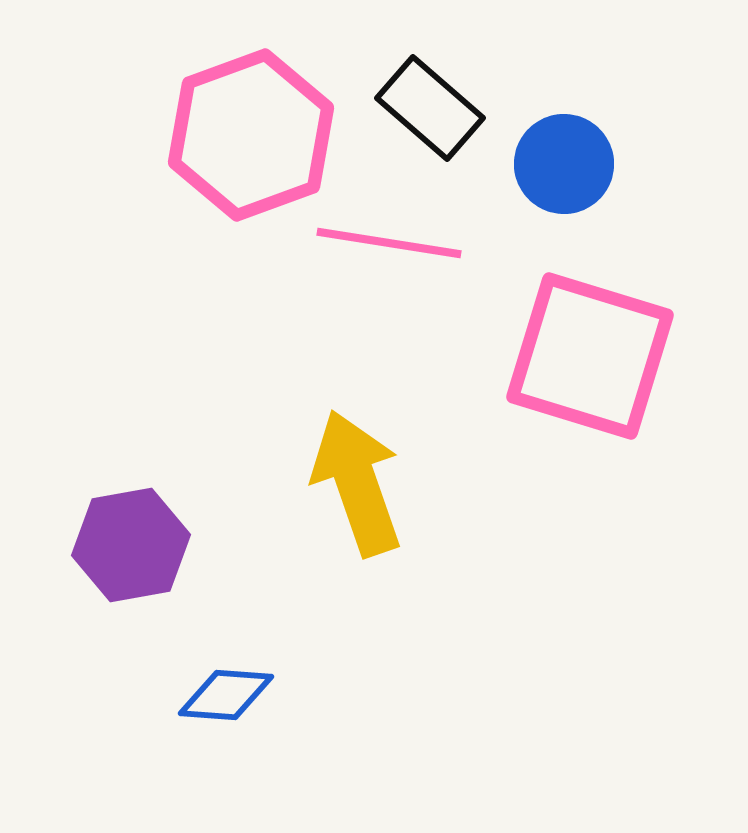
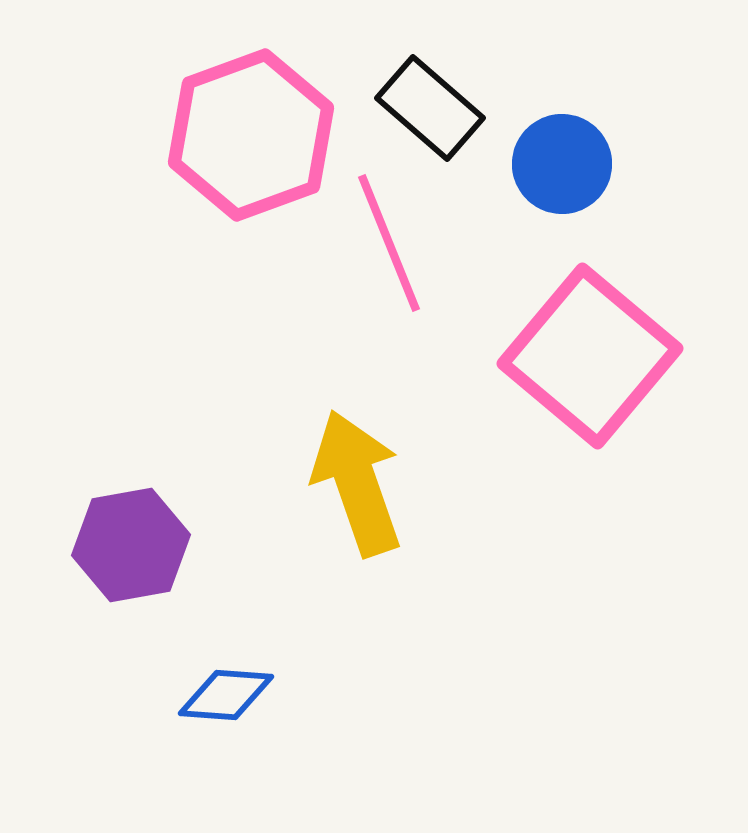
blue circle: moved 2 px left
pink line: rotated 59 degrees clockwise
pink square: rotated 23 degrees clockwise
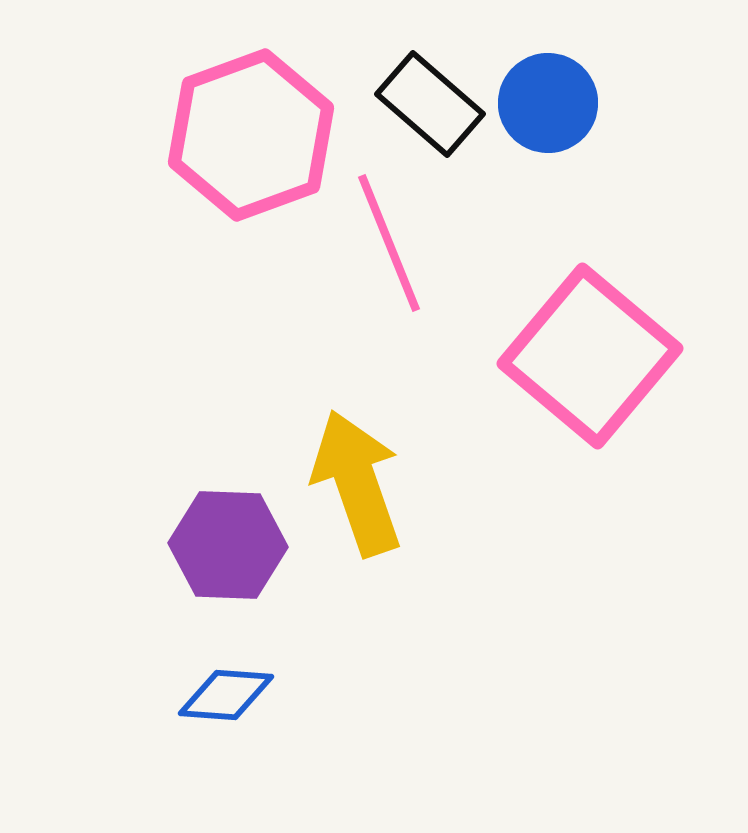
black rectangle: moved 4 px up
blue circle: moved 14 px left, 61 px up
purple hexagon: moved 97 px right; rotated 12 degrees clockwise
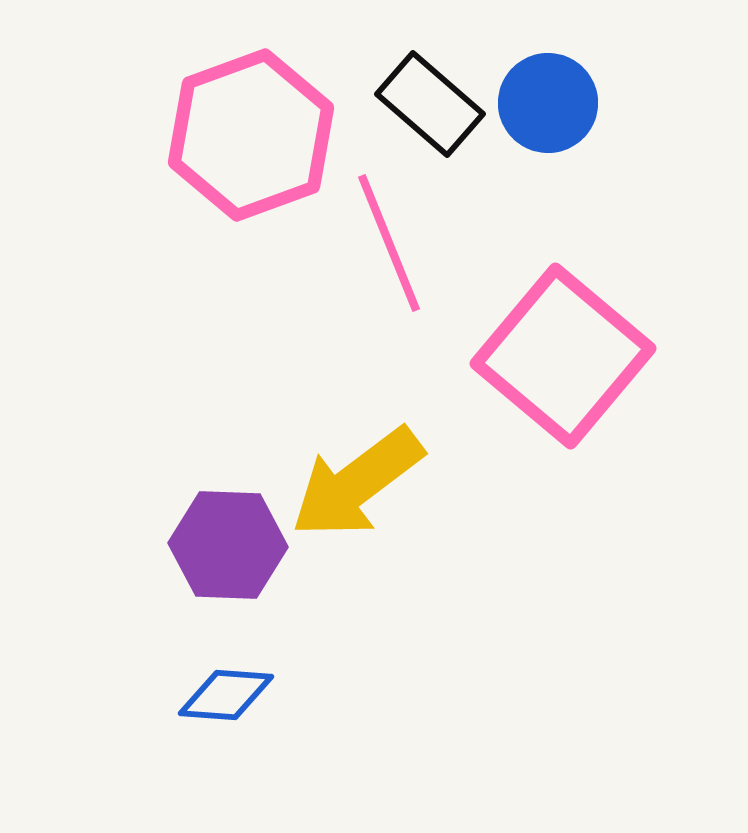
pink square: moved 27 px left
yellow arrow: rotated 108 degrees counterclockwise
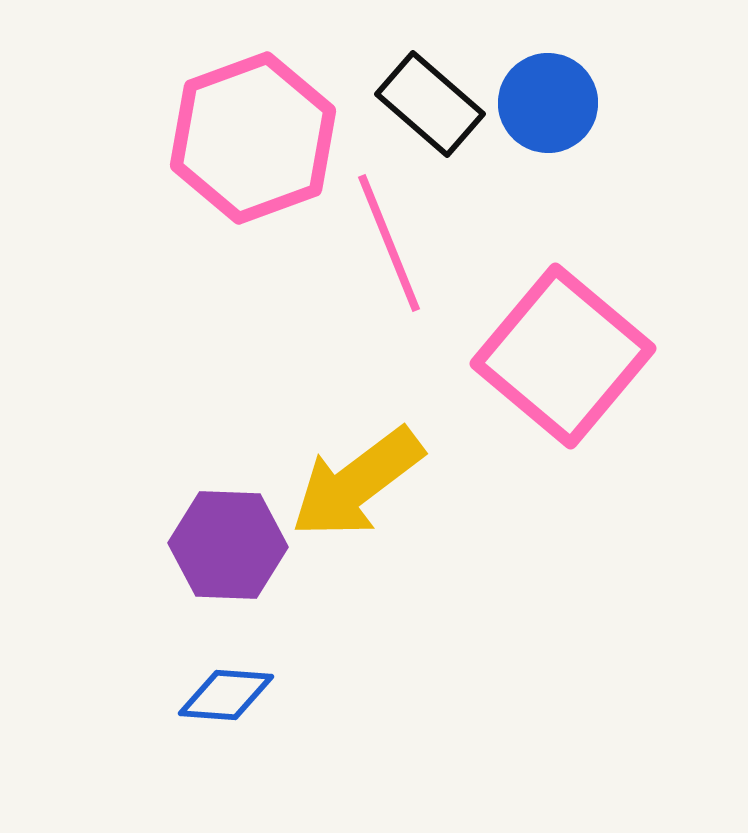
pink hexagon: moved 2 px right, 3 px down
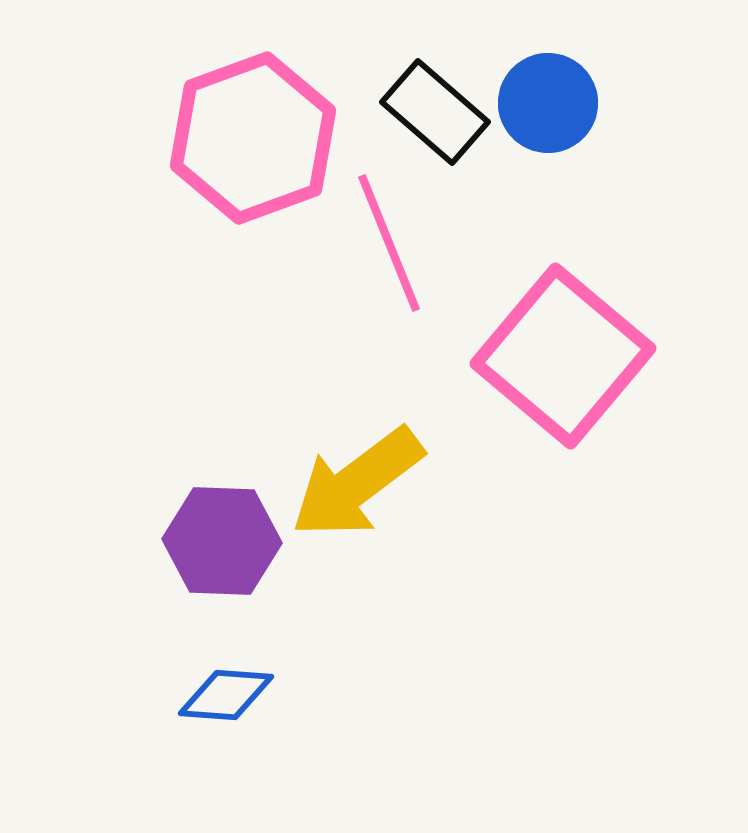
black rectangle: moved 5 px right, 8 px down
purple hexagon: moved 6 px left, 4 px up
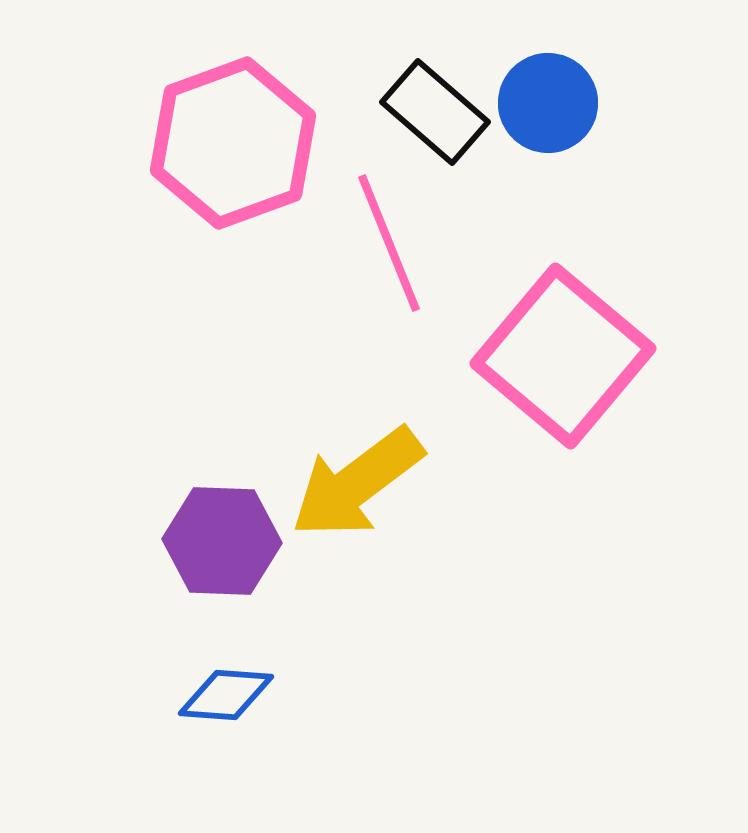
pink hexagon: moved 20 px left, 5 px down
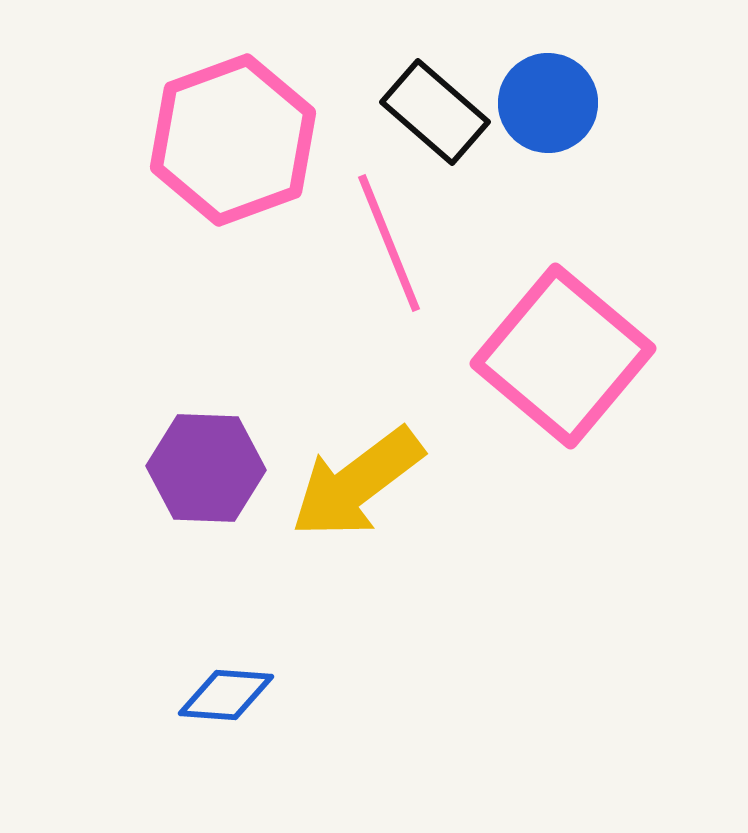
pink hexagon: moved 3 px up
purple hexagon: moved 16 px left, 73 px up
